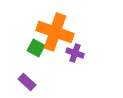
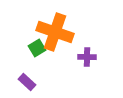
green square: moved 1 px right; rotated 30 degrees clockwise
purple cross: moved 12 px right, 4 px down; rotated 18 degrees counterclockwise
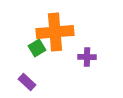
orange cross: rotated 24 degrees counterclockwise
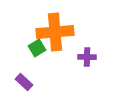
purple rectangle: moved 3 px left
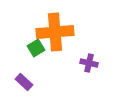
green square: moved 1 px left
purple cross: moved 2 px right, 6 px down; rotated 12 degrees clockwise
